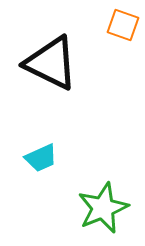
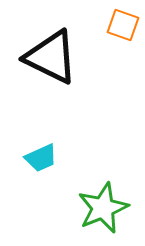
black triangle: moved 6 px up
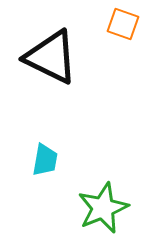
orange square: moved 1 px up
cyan trapezoid: moved 4 px right, 2 px down; rotated 56 degrees counterclockwise
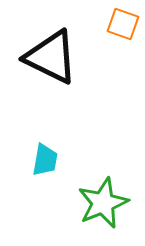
green star: moved 5 px up
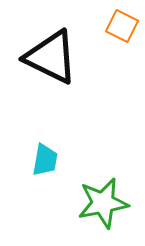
orange square: moved 1 px left, 2 px down; rotated 8 degrees clockwise
green star: rotated 12 degrees clockwise
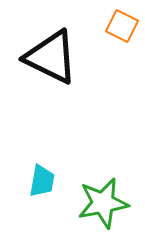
cyan trapezoid: moved 3 px left, 21 px down
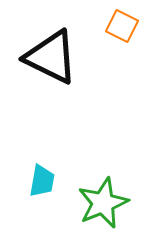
green star: rotated 12 degrees counterclockwise
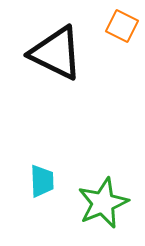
black triangle: moved 5 px right, 4 px up
cyan trapezoid: rotated 12 degrees counterclockwise
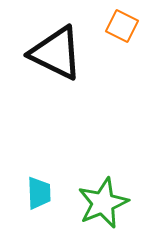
cyan trapezoid: moved 3 px left, 12 px down
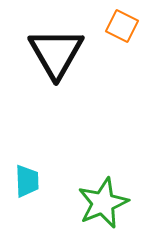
black triangle: rotated 34 degrees clockwise
cyan trapezoid: moved 12 px left, 12 px up
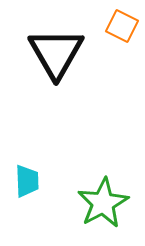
green star: rotated 6 degrees counterclockwise
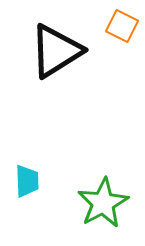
black triangle: moved 2 px up; rotated 28 degrees clockwise
